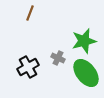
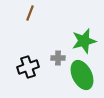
gray cross: rotated 24 degrees counterclockwise
black cross: rotated 10 degrees clockwise
green ellipse: moved 4 px left, 2 px down; rotated 12 degrees clockwise
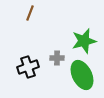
gray cross: moved 1 px left
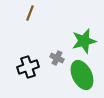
gray cross: rotated 24 degrees clockwise
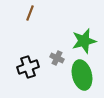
green ellipse: rotated 12 degrees clockwise
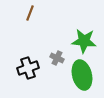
green star: rotated 20 degrees clockwise
black cross: moved 1 px down
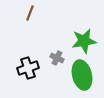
green star: rotated 15 degrees counterclockwise
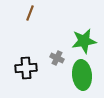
black cross: moved 2 px left; rotated 15 degrees clockwise
green ellipse: rotated 8 degrees clockwise
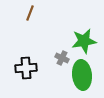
gray cross: moved 5 px right
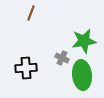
brown line: moved 1 px right
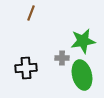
green star: moved 1 px left
gray cross: rotated 24 degrees counterclockwise
green ellipse: rotated 8 degrees counterclockwise
